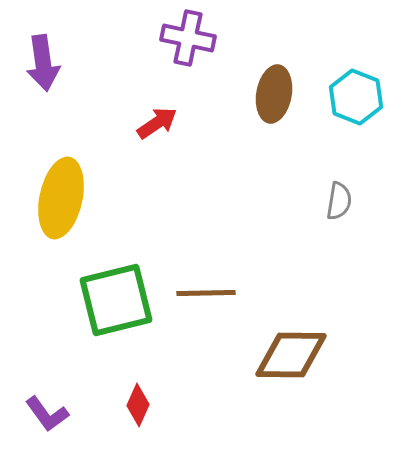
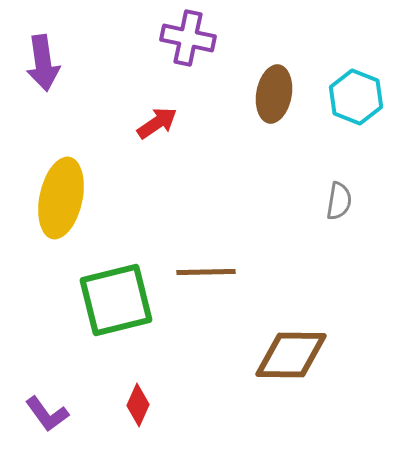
brown line: moved 21 px up
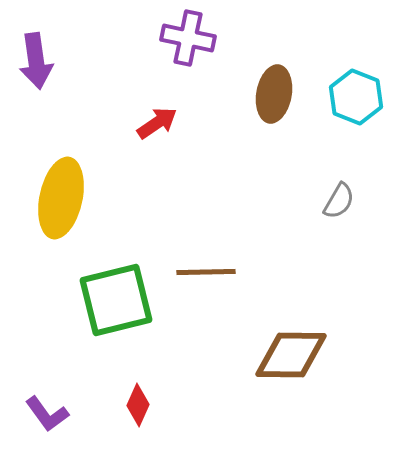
purple arrow: moved 7 px left, 2 px up
gray semicircle: rotated 21 degrees clockwise
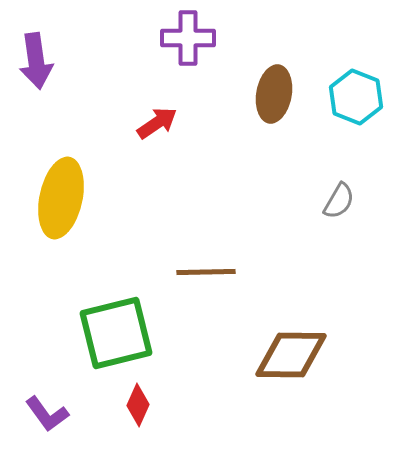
purple cross: rotated 12 degrees counterclockwise
green square: moved 33 px down
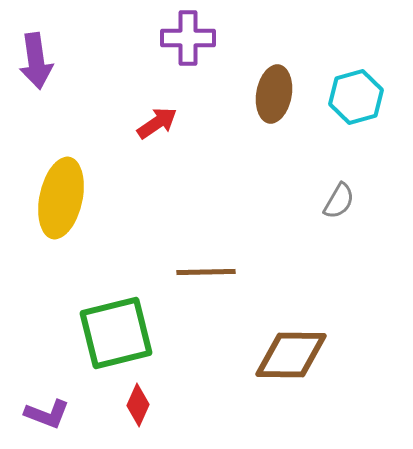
cyan hexagon: rotated 22 degrees clockwise
purple L-shape: rotated 33 degrees counterclockwise
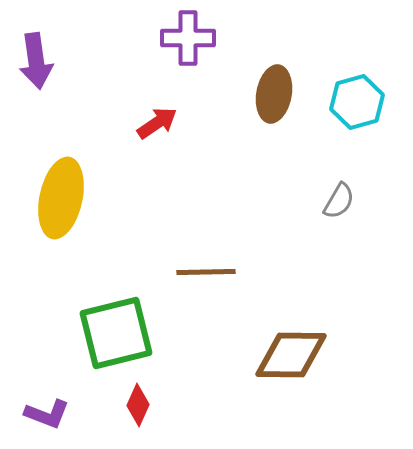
cyan hexagon: moved 1 px right, 5 px down
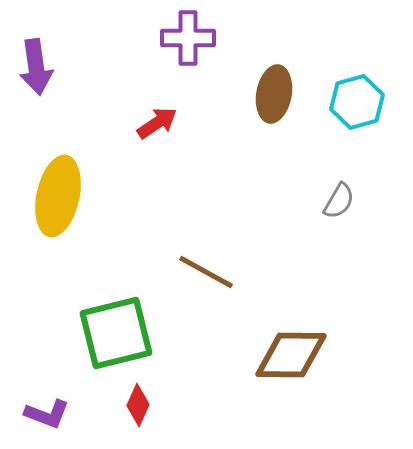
purple arrow: moved 6 px down
yellow ellipse: moved 3 px left, 2 px up
brown line: rotated 30 degrees clockwise
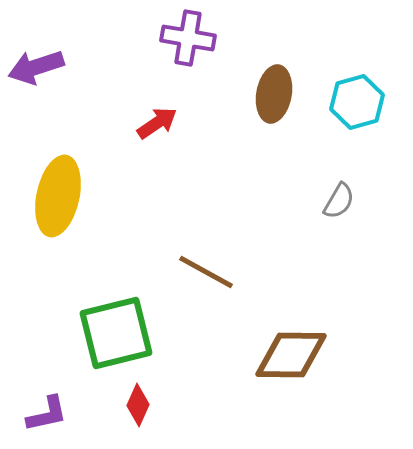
purple cross: rotated 10 degrees clockwise
purple arrow: rotated 80 degrees clockwise
purple L-shape: rotated 33 degrees counterclockwise
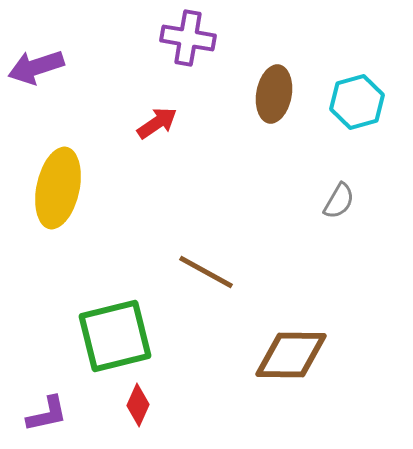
yellow ellipse: moved 8 px up
green square: moved 1 px left, 3 px down
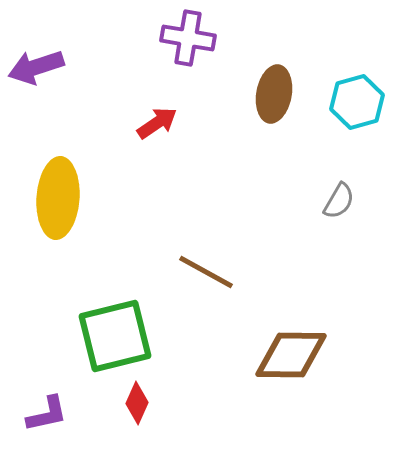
yellow ellipse: moved 10 px down; rotated 8 degrees counterclockwise
red diamond: moved 1 px left, 2 px up
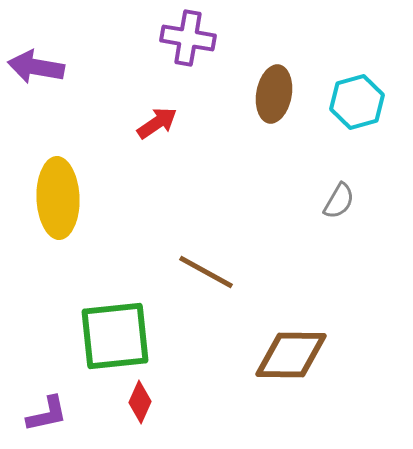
purple arrow: rotated 28 degrees clockwise
yellow ellipse: rotated 6 degrees counterclockwise
green square: rotated 8 degrees clockwise
red diamond: moved 3 px right, 1 px up
